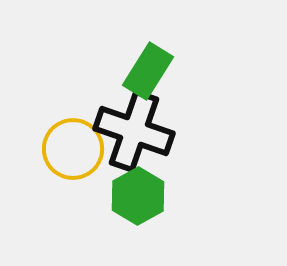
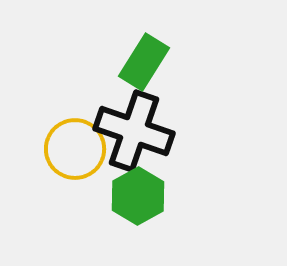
green rectangle: moved 4 px left, 9 px up
yellow circle: moved 2 px right
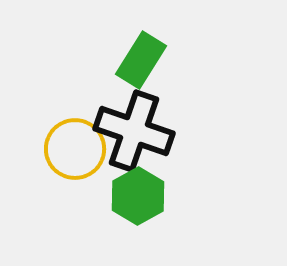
green rectangle: moved 3 px left, 2 px up
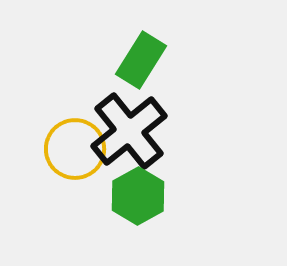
black cross: moved 5 px left; rotated 32 degrees clockwise
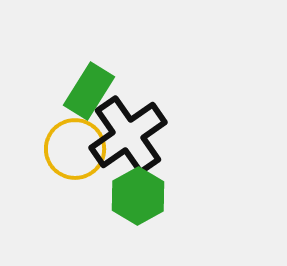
green rectangle: moved 52 px left, 31 px down
black cross: moved 1 px left, 4 px down; rotated 4 degrees clockwise
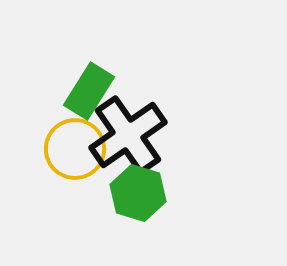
green hexagon: moved 3 px up; rotated 14 degrees counterclockwise
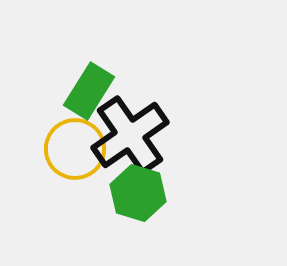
black cross: moved 2 px right
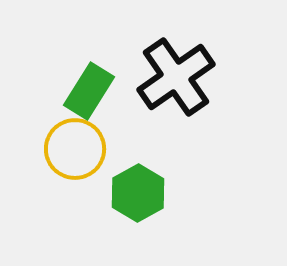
black cross: moved 46 px right, 58 px up
green hexagon: rotated 14 degrees clockwise
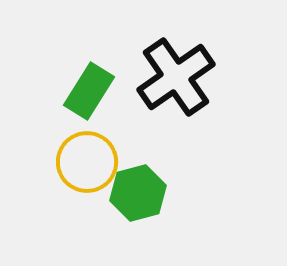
yellow circle: moved 12 px right, 13 px down
green hexagon: rotated 14 degrees clockwise
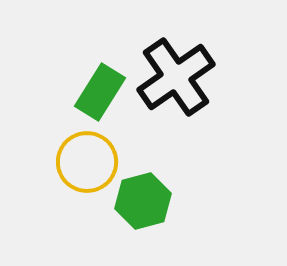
green rectangle: moved 11 px right, 1 px down
green hexagon: moved 5 px right, 8 px down
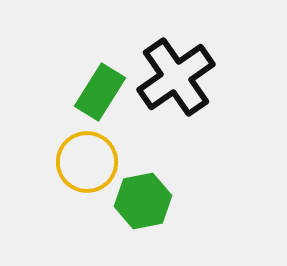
green hexagon: rotated 4 degrees clockwise
